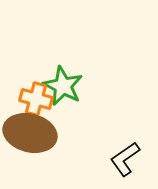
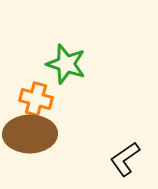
green star: moved 3 px right, 22 px up; rotated 9 degrees counterclockwise
brown ellipse: moved 1 px down; rotated 15 degrees counterclockwise
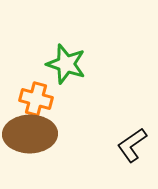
black L-shape: moved 7 px right, 14 px up
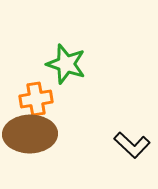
orange cross: rotated 24 degrees counterclockwise
black L-shape: rotated 102 degrees counterclockwise
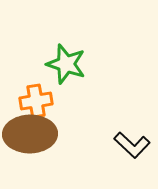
orange cross: moved 2 px down
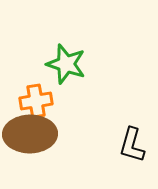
black L-shape: rotated 63 degrees clockwise
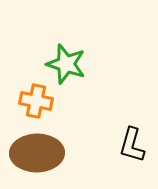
orange cross: rotated 20 degrees clockwise
brown ellipse: moved 7 px right, 19 px down
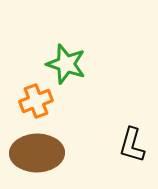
orange cross: rotated 32 degrees counterclockwise
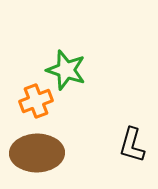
green star: moved 6 px down
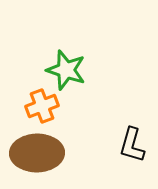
orange cross: moved 6 px right, 5 px down
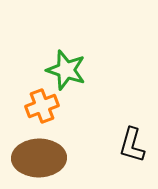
brown ellipse: moved 2 px right, 5 px down
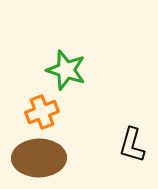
orange cross: moved 6 px down
